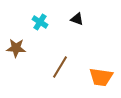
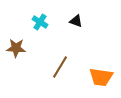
black triangle: moved 1 px left, 2 px down
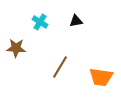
black triangle: rotated 32 degrees counterclockwise
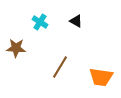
black triangle: rotated 40 degrees clockwise
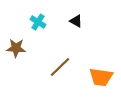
cyan cross: moved 2 px left
brown line: rotated 15 degrees clockwise
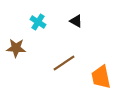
brown line: moved 4 px right, 4 px up; rotated 10 degrees clockwise
orange trapezoid: rotated 70 degrees clockwise
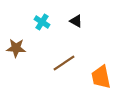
cyan cross: moved 4 px right
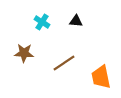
black triangle: rotated 24 degrees counterclockwise
brown star: moved 8 px right, 5 px down
